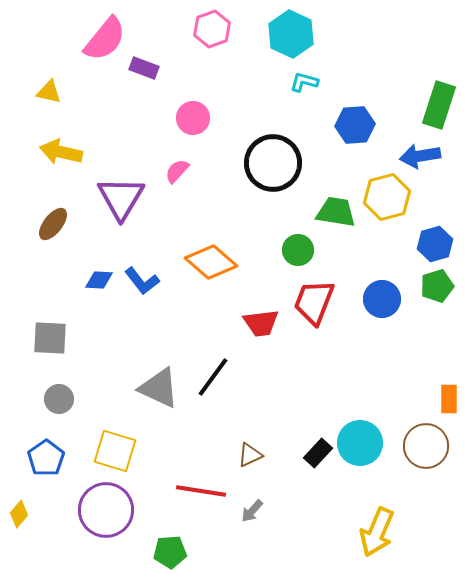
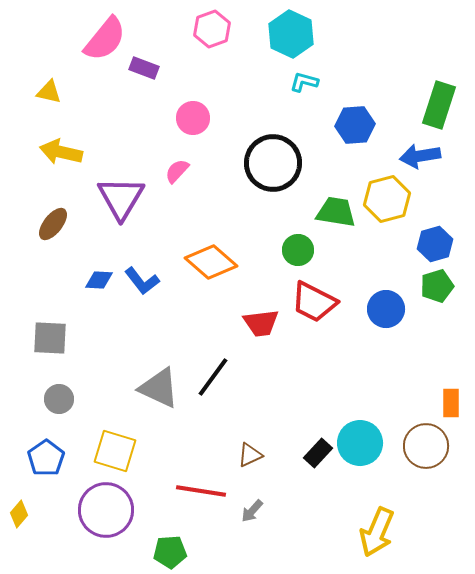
yellow hexagon at (387, 197): moved 2 px down
blue circle at (382, 299): moved 4 px right, 10 px down
red trapezoid at (314, 302): rotated 84 degrees counterclockwise
orange rectangle at (449, 399): moved 2 px right, 4 px down
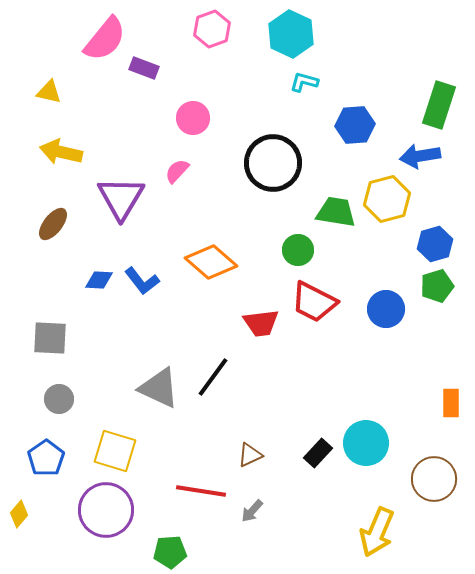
cyan circle at (360, 443): moved 6 px right
brown circle at (426, 446): moved 8 px right, 33 px down
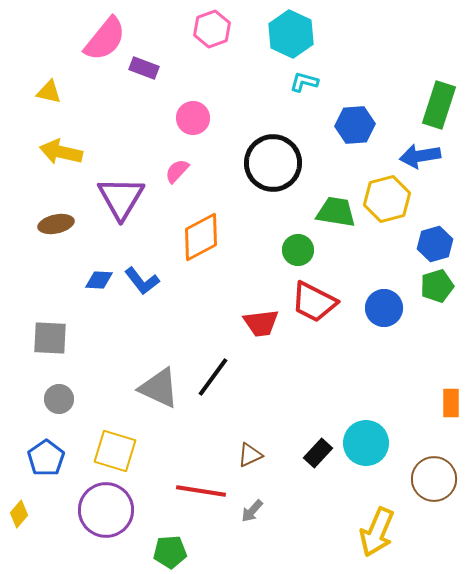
brown ellipse at (53, 224): moved 3 px right; rotated 40 degrees clockwise
orange diamond at (211, 262): moved 10 px left, 25 px up; rotated 69 degrees counterclockwise
blue circle at (386, 309): moved 2 px left, 1 px up
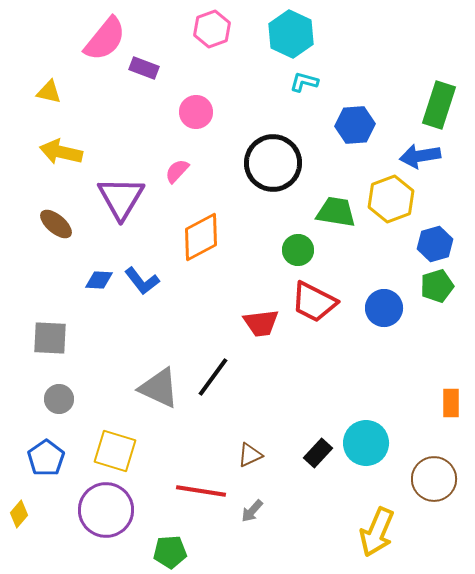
pink circle at (193, 118): moved 3 px right, 6 px up
yellow hexagon at (387, 199): moved 4 px right; rotated 6 degrees counterclockwise
brown ellipse at (56, 224): rotated 52 degrees clockwise
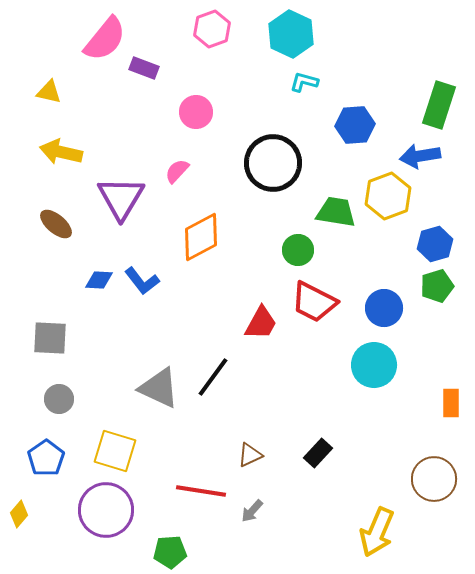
yellow hexagon at (391, 199): moved 3 px left, 3 px up
red trapezoid at (261, 323): rotated 54 degrees counterclockwise
cyan circle at (366, 443): moved 8 px right, 78 px up
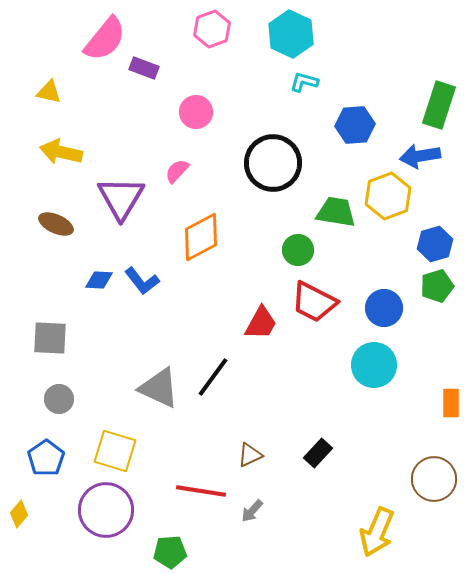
brown ellipse at (56, 224): rotated 16 degrees counterclockwise
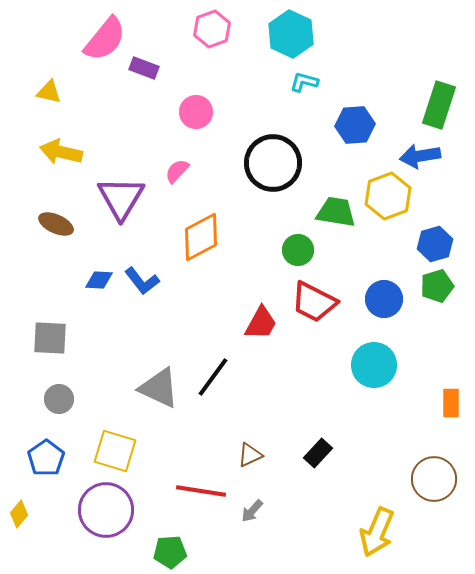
blue circle at (384, 308): moved 9 px up
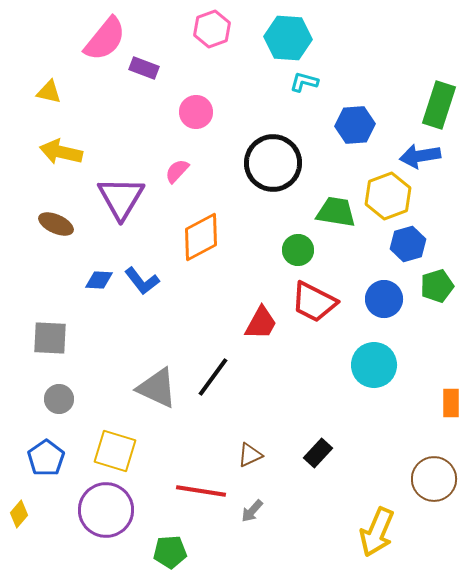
cyan hexagon at (291, 34): moved 3 px left, 4 px down; rotated 21 degrees counterclockwise
blue hexagon at (435, 244): moved 27 px left
gray triangle at (159, 388): moved 2 px left
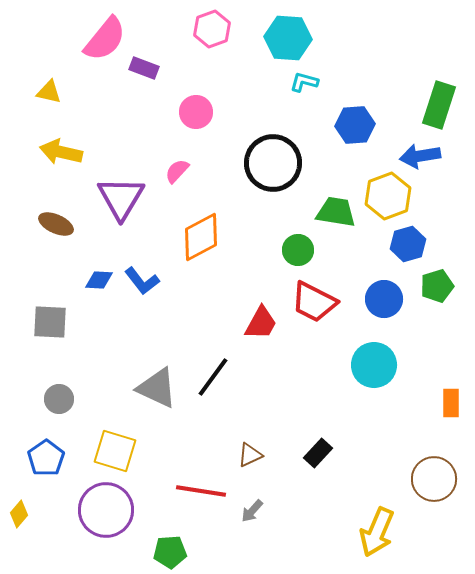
gray square at (50, 338): moved 16 px up
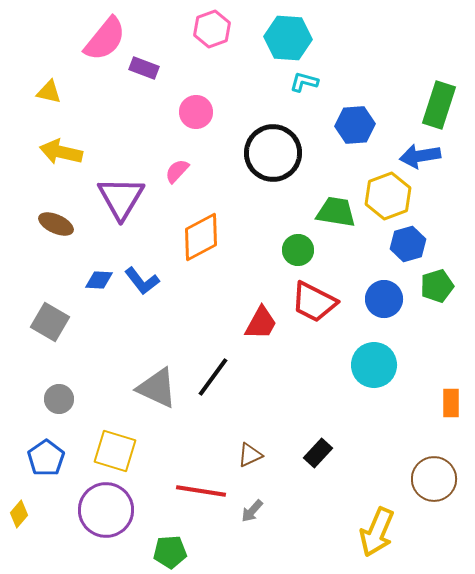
black circle at (273, 163): moved 10 px up
gray square at (50, 322): rotated 27 degrees clockwise
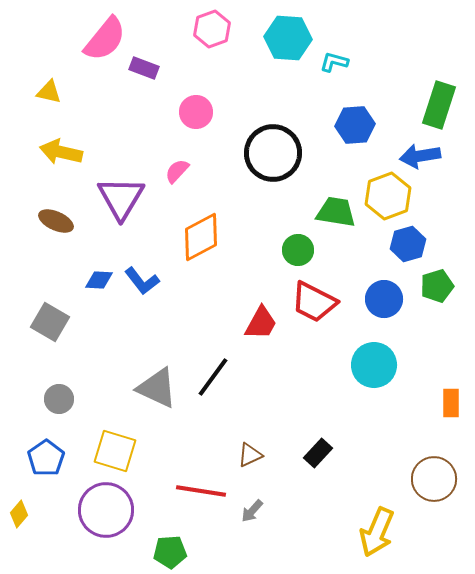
cyan L-shape at (304, 82): moved 30 px right, 20 px up
brown ellipse at (56, 224): moved 3 px up
